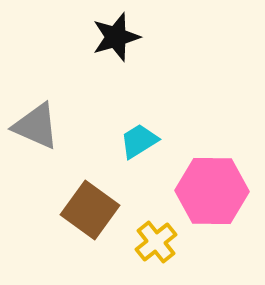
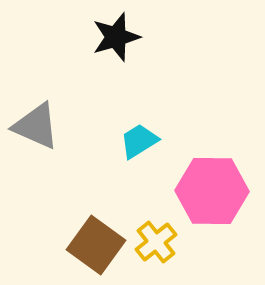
brown square: moved 6 px right, 35 px down
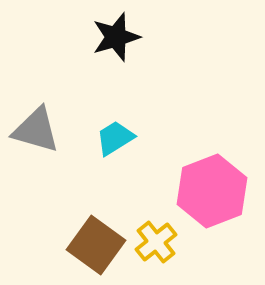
gray triangle: moved 4 px down; rotated 8 degrees counterclockwise
cyan trapezoid: moved 24 px left, 3 px up
pink hexagon: rotated 22 degrees counterclockwise
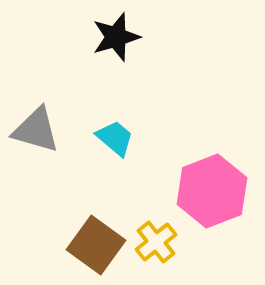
cyan trapezoid: rotated 72 degrees clockwise
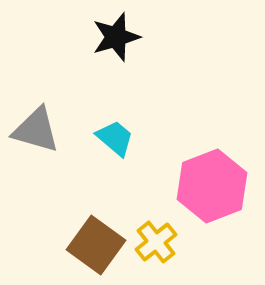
pink hexagon: moved 5 px up
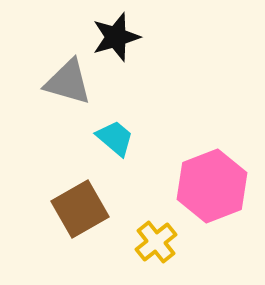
gray triangle: moved 32 px right, 48 px up
brown square: moved 16 px left, 36 px up; rotated 24 degrees clockwise
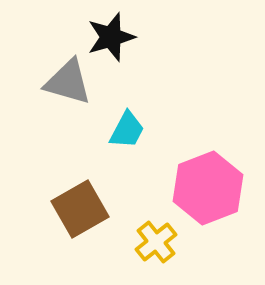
black star: moved 5 px left
cyan trapezoid: moved 12 px right, 8 px up; rotated 78 degrees clockwise
pink hexagon: moved 4 px left, 2 px down
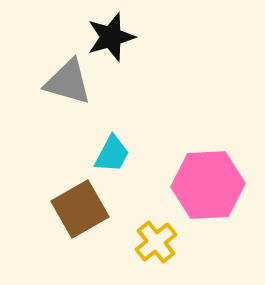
cyan trapezoid: moved 15 px left, 24 px down
pink hexagon: moved 3 px up; rotated 18 degrees clockwise
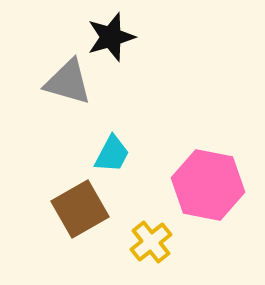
pink hexagon: rotated 14 degrees clockwise
yellow cross: moved 5 px left
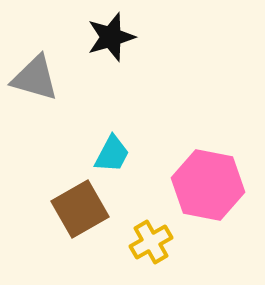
gray triangle: moved 33 px left, 4 px up
yellow cross: rotated 9 degrees clockwise
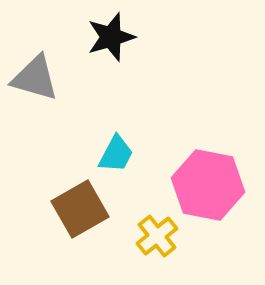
cyan trapezoid: moved 4 px right
yellow cross: moved 6 px right, 6 px up; rotated 9 degrees counterclockwise
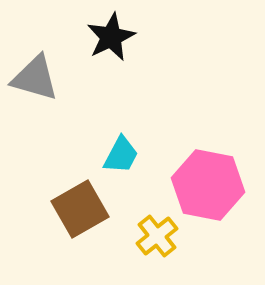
black star: rotated 9 degrees counterclockwise
cyan trapezoid: moved 5 px right, 1 px down
